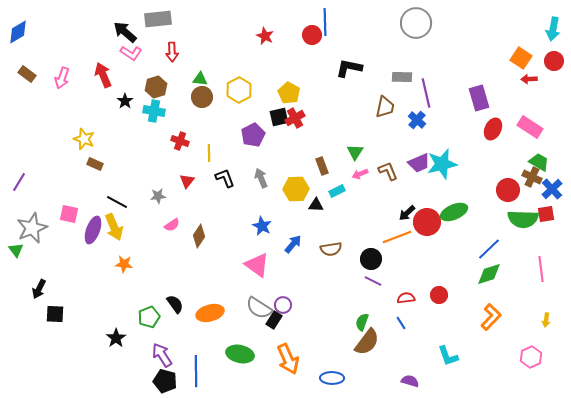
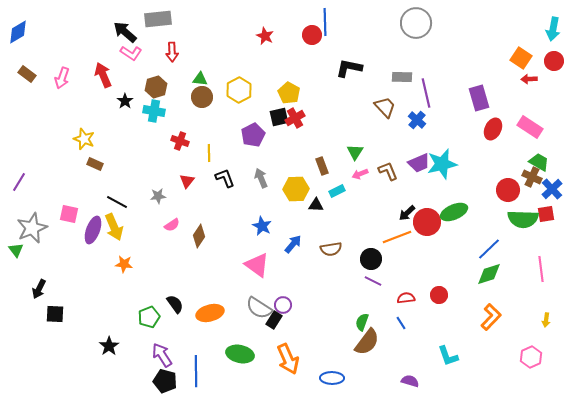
brown trapezoid at (385, 107): rotated 55 degrees counterclockwise
black star at (116, 338): moved 7 px left, 8 px down
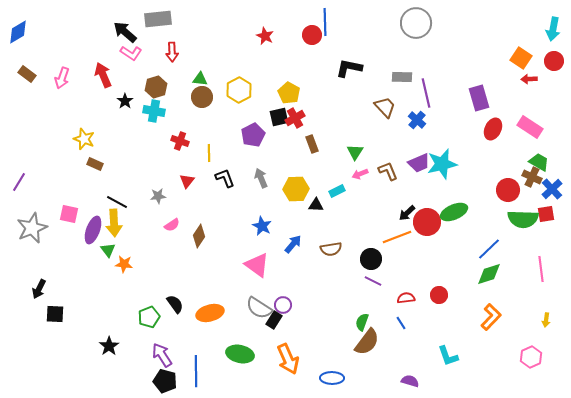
brown rectangle at (322, 166): moved 10 px left, 22 px up
yellow arrow at (114, 227): moved 4 px up; rotated 20 degrees clockwise
green triangle at (16, 250): moved 92 px right
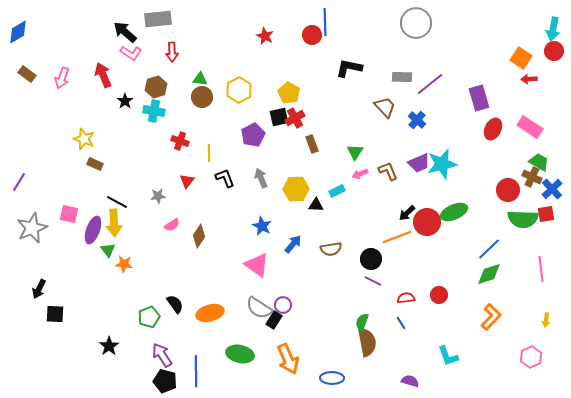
red circle at (554, 61): moved 10 px up
purple line at (426, 93): moved 4 px right, 9 px up; rotated 64 degrees clockwise
brown semicircle at (367, 342): rotated 48 degrees counterclockwise
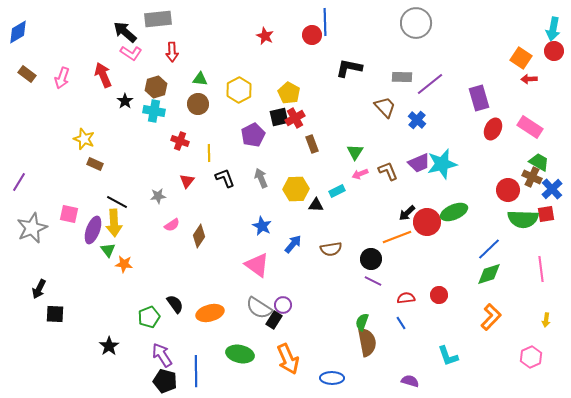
brown circle at (202, 97): moved 4 px left, 7 px down
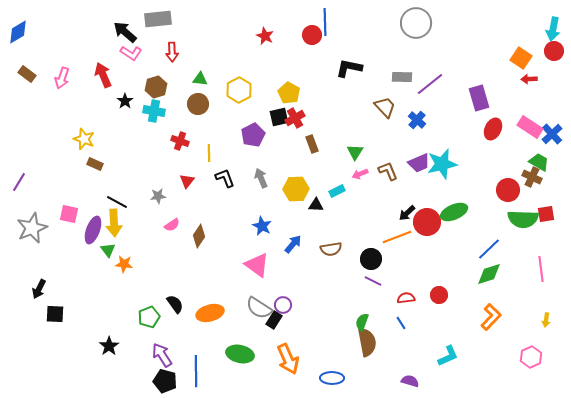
blue cross at (552, 189): moved 55 px up
cyan L-shape at (448, 356): rotated 95 degrees counterclockwise
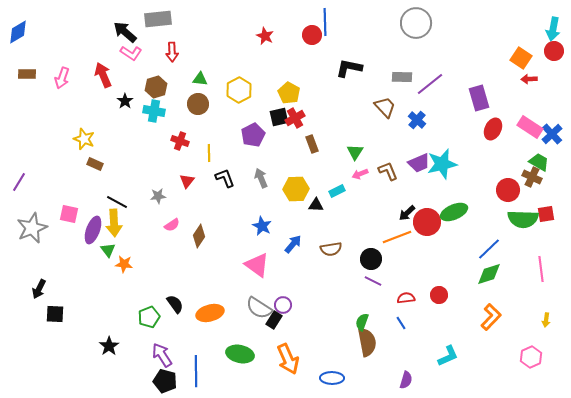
brown rectangle at (27, 74): rotated 36 degrees counterclockwise
purple semicircle at (410, 381): moved 4 px left, 1 px up; rotated 90 degrees clockwise
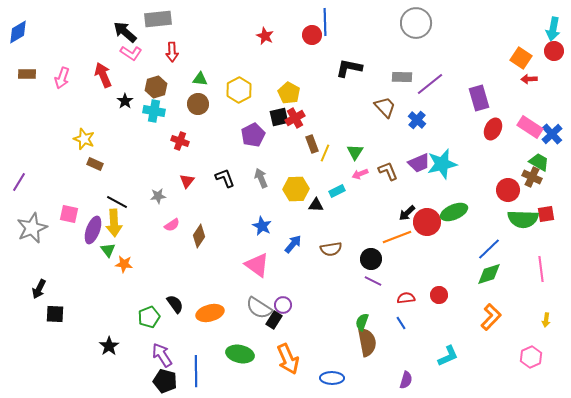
yellow line at (209, 153): moved 116 px right; rotated 24 degrees clockwise
